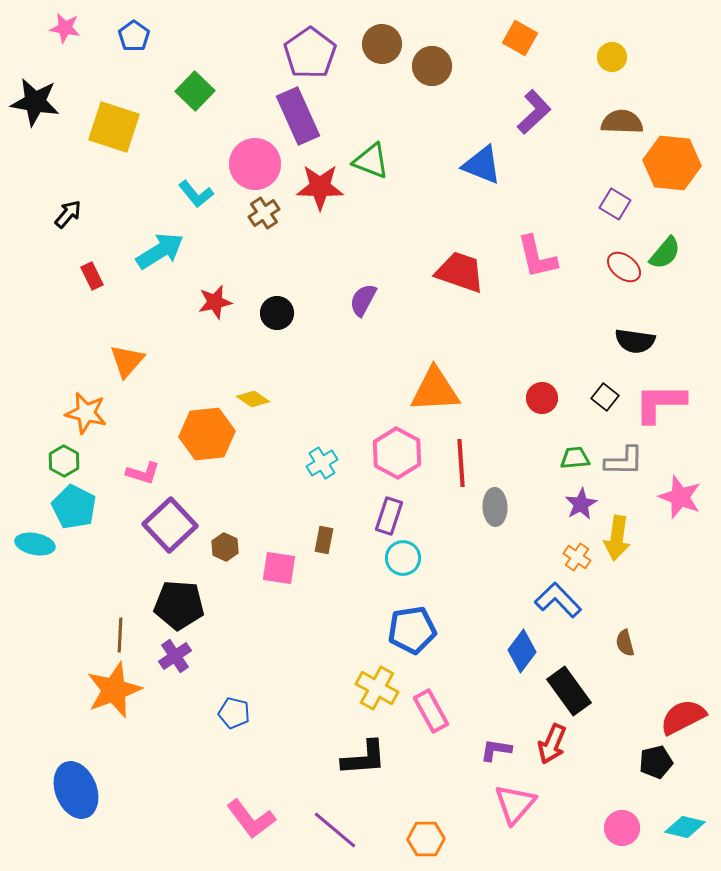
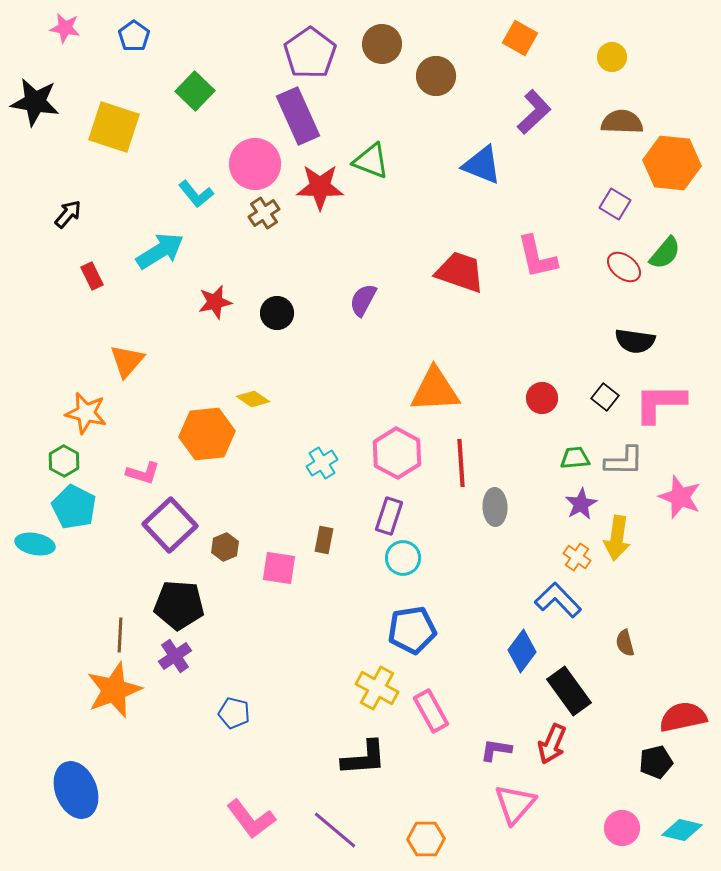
brown circle at (432, 66): moved 4 px right, 10 px down
brown hexagon at (225, 547): rotated 12 degrees clockwise
red semicircle at (683, 717): rotated 15 degrees clockwise
cyan diamond at (685, 827): moved 3 px left, 3 px down
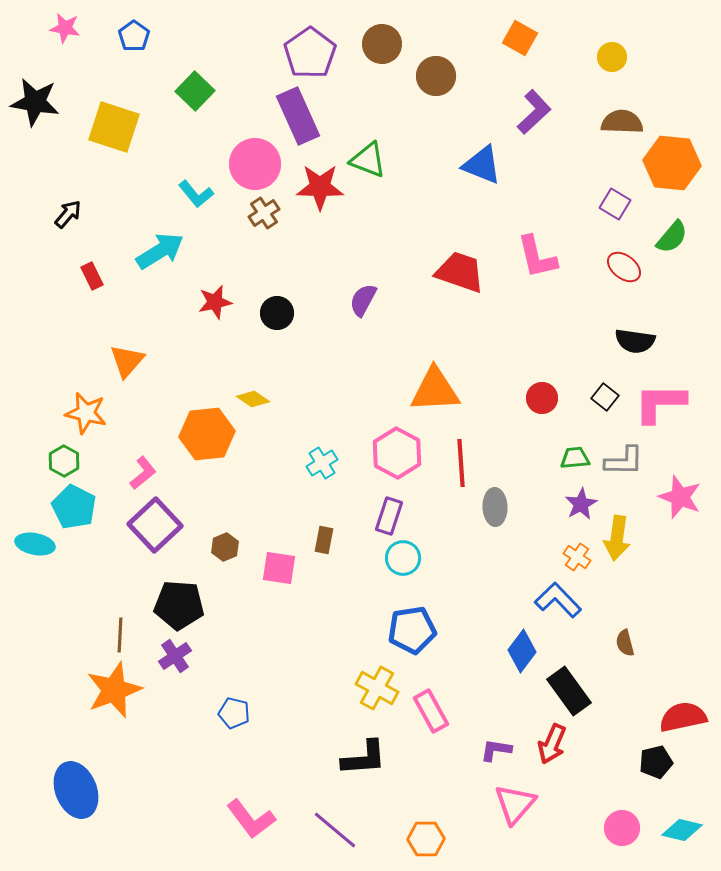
green triangle at (371, 161): moved 3 px left, 1 px up
green semicircle at (665, 253): moved 7 px right, 16 px up
pink L-shape at (143, 473): rotated 56 degrees counterclockwise
purple square at (170, 525): moved 15 px left
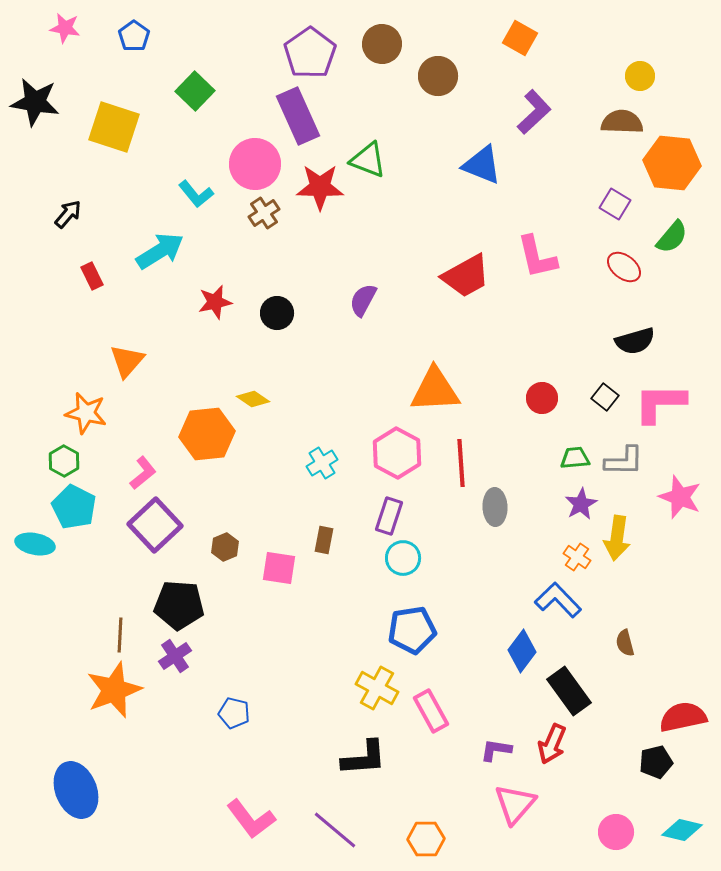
yellow circle at (612, 57): moved 28 px right, 19 px down
brown circle at (436, 76): moved 2 px right
red trapezoid at (460, 272): moved 6 px right, 4 px down; rotated 132 degrees clockwise
black semicircle at (635, 341): rotated 24 degrees counterclockwise
pink circle at (622, 828): moved 6 px left, 4 px down
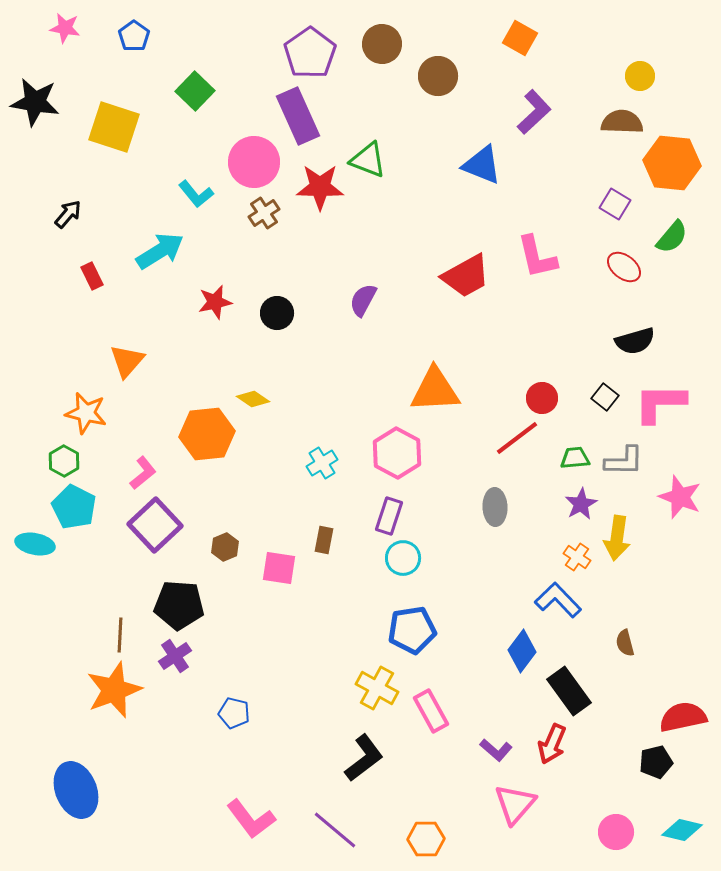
pink circle at (255, 164): moved 1 px left, 2 px up
red line at (461, 463): moved 56 px right, 25 px up; rotated 57 degrees clockwise
purple L-shape at (496, 750): rotated 148 degrees counterclockwise
black L-shape at (364, 758): rotated 33 degrees counterclockwise
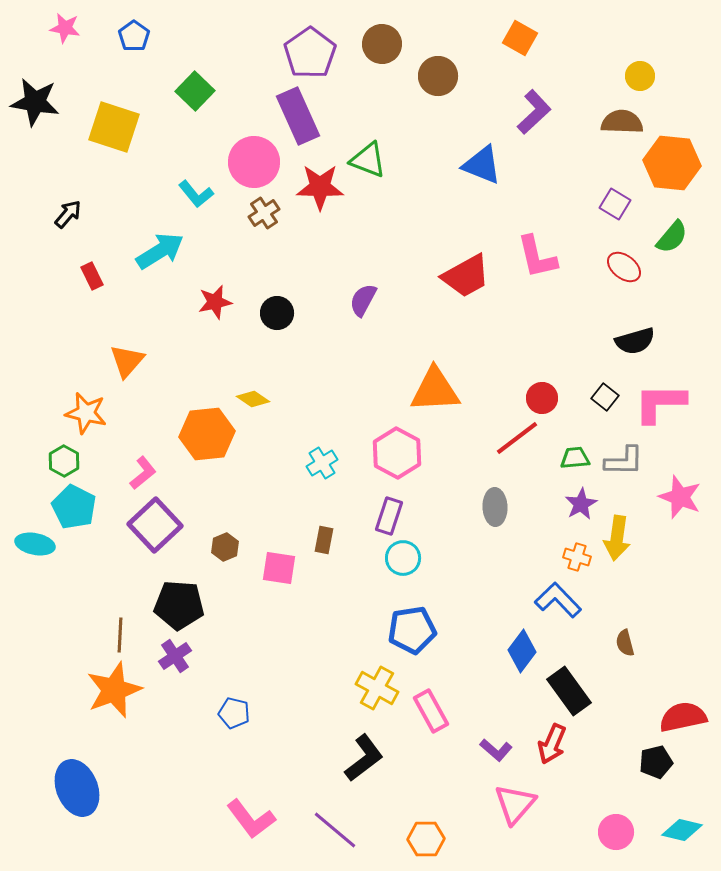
orange cross at (577, 557): rotated 16 degrees counterclockwise
blue ellipse at (76, 790): moved 1 px right, 2 px up
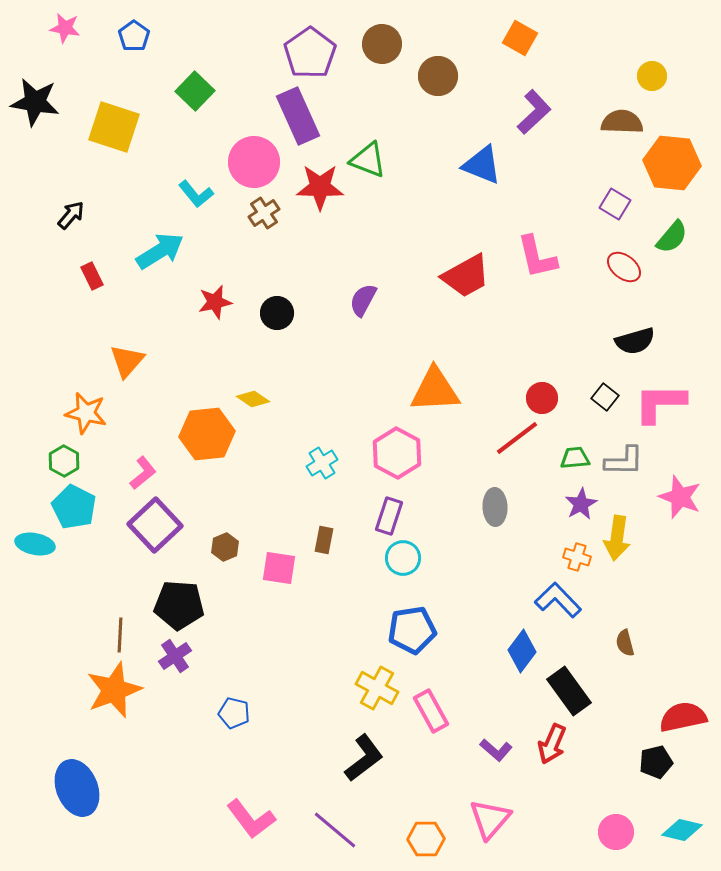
yellow circle at (640, 76): moved 12 px right
black arrow at (68, 214): moved 3 px right, 1 px down
pink triangle at (515, 804): moved 25 px left, 15 px down
